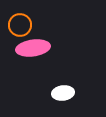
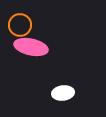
pink ellipse: moved 2 px left, 1 px up; rotated 20 degrees clockwise
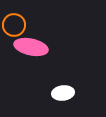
orange circle: moved 6 px left
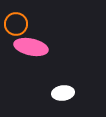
orange circle: moved 2 px right, 1 px up
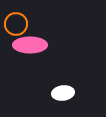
pink ellipse: moved 1 px left, 2 px up; rotated 12 degrees counterclockwise
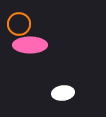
orange circle: moved 3 px right
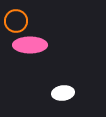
orange circle: moved 3 px left, 3 px up
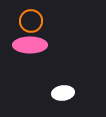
orange circle: moved 15 px right
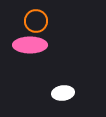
orange circle: moved 5 px right
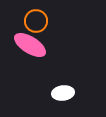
pink ellipse: rotated 32 degrees clockwise
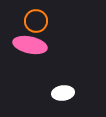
pink ellipse: rotated 20 degrees counterclockwise
